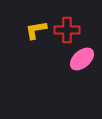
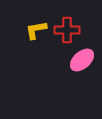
pink ellipse: moved 1 px down
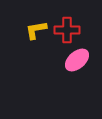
pink ellipse: moved 5 px left
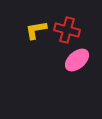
red cross: rotated 15 degrees clockwise
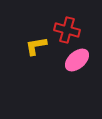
yellow L-shape: moved 16 px down
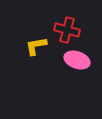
pink ellipse: rotated 60 degrees clockwise
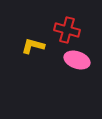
yellow L-shape: moved 3 px left; rotated 25 degrees clockwise
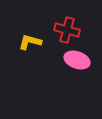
yellow L-shape: moved 3 px left, 4 px up
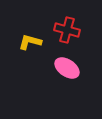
pink ellipse: moved 10 px left, 8 px down; rotated 15 degrees clockwise
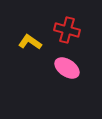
yellow L-shape: rotated 20 degrees clockwise
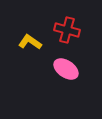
pink ellipse: moved 1 px left, 1 px down
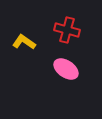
yellow L-shape: moved 6 px left
